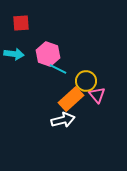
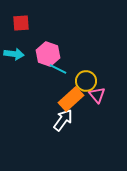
white arrow: rotated 40 degrees counterclockwise
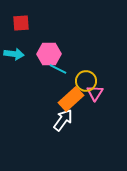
pink hexagon: moved 1 px right; rotated 20 degrees counterclockwise
pink triangle: moved 2 px left, 2 px up; rotated 12 degrees clockwise
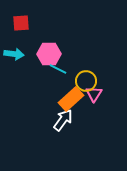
pink triangle: moved 1 px left, 1 px down
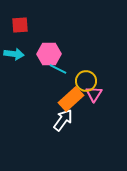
red square: moved 1 px left, 2 px down
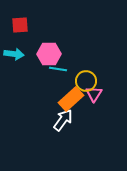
cyan line: rotated 18 degrees counterclockwise
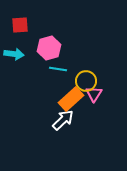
pink hexagon: moved 6 px up; rotated 15 degrees counterclockwise
white arrow: rotated 10 degrees clockwise
